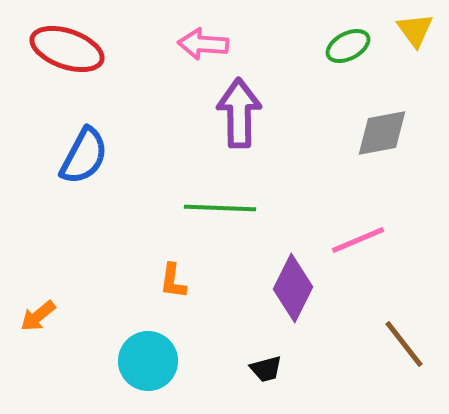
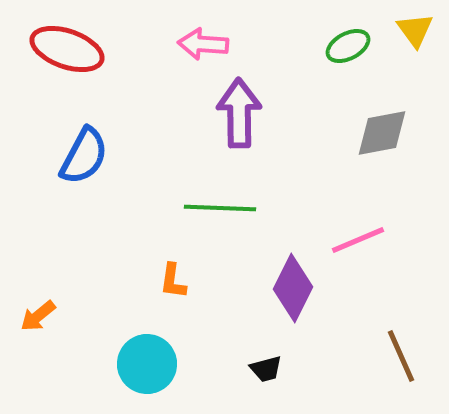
brown line: moved 3 px left, 12 px down; rotated 14 degrees clockwise
cyan circle: moved 1 px left, 3 px down
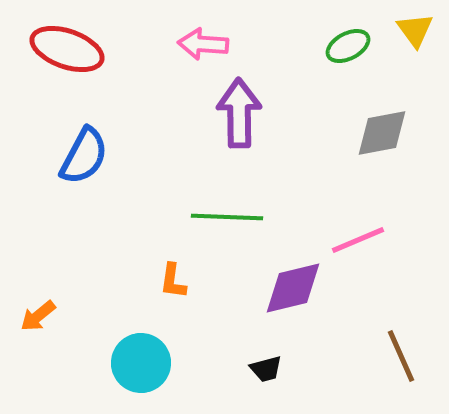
green line: moved 7 px right, 9 px down
purple diamond: rotated 50 degrees clockwise
cyan circle: moved 6 px left, 1 px up
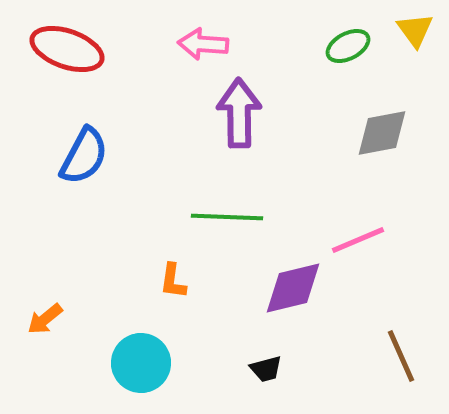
orange arrow: moved 7 px right, 3 px down
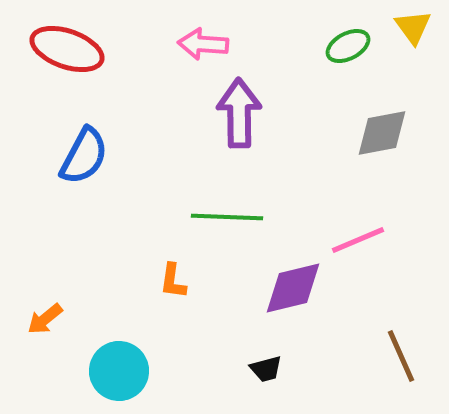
yellow triangle: moved 2 px left, 3 px up
cyan circle: moved 22 px left, 8 px down
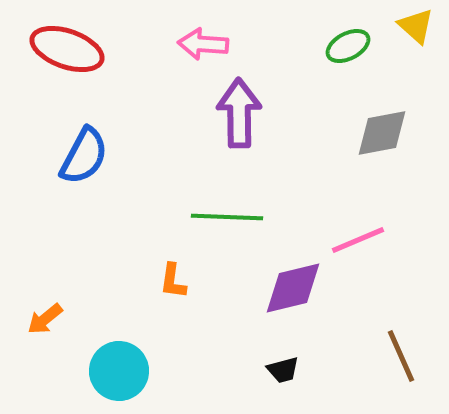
yellow triangle: moved 3 px right, 1 px up; rotated 12 degrees counterclockwise
black trapezoid: moved 17 px right, 1 px down
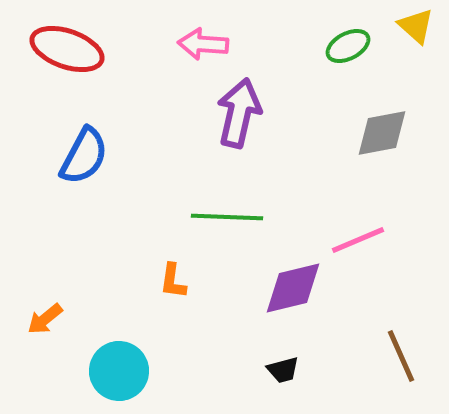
purple arrow: rotated 14 degrees clockwise
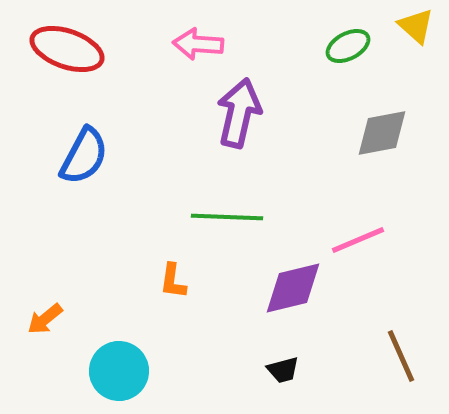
pink arrow: moved 5 px left
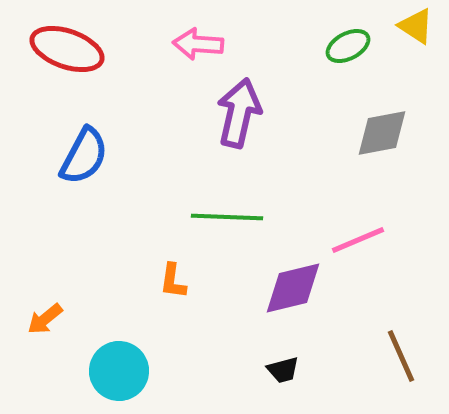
yellow triangle: rotated 9 degrees counterclockwise
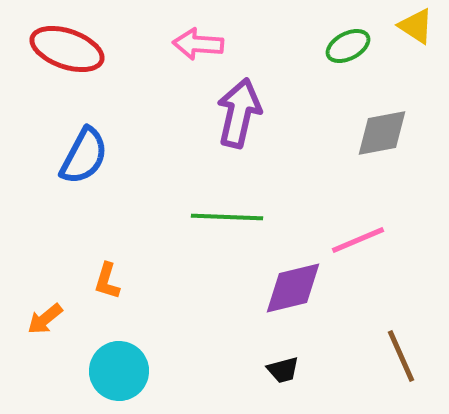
orange L-shape: moved 66 px left; rotated 9 degrees clockwise
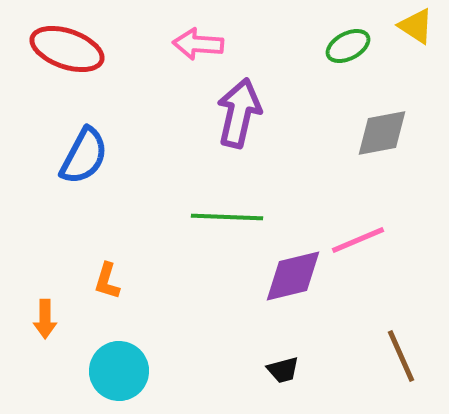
purple diamond: moved 12 px up
orange arrow: rotated 51 degrees counterclockwise
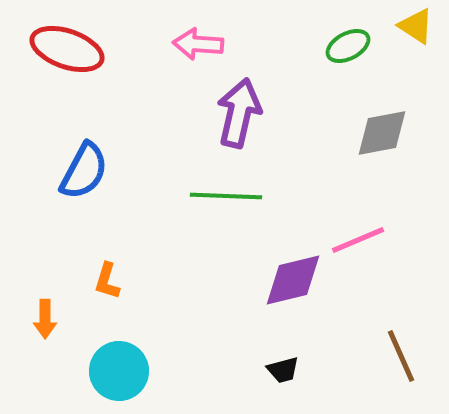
blue semicircle: moved 15 px down
green line: moved 1 px left, 21 px up
purple diamond: moved 4 px down
